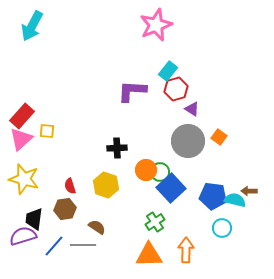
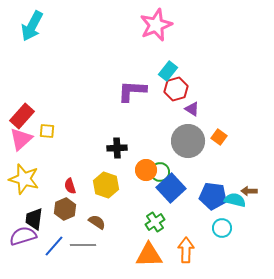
brown hexagon: rotated 15 degrees counterclockwise
brown semicircle: moved 5 px up
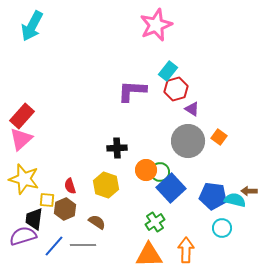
yellow square: moved 69 px down
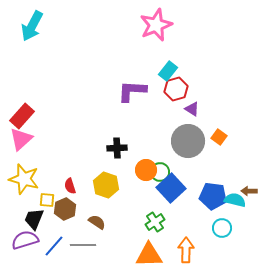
black trapezoid: rotated 15 degrees clockwise
purple semicircle: moved 2 px right, 4 px down
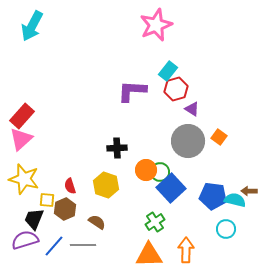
cyan circle: moved 4 px right, 1 px down
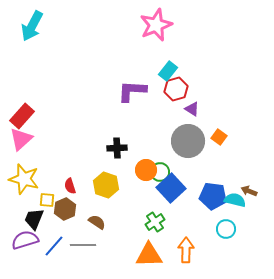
brown arrow: rotated 21 degrees clockwise
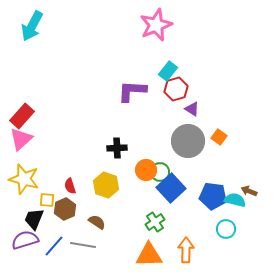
gray line: rotated 10 degrees clockwise
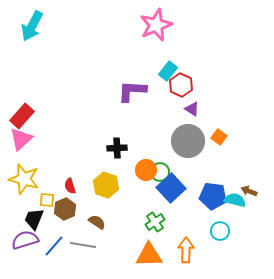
red hexagon: moved 5 px right, 4 px up; rotated 20 degrees counterclockwise
cyan circle: moved 6 px left, 2 px down
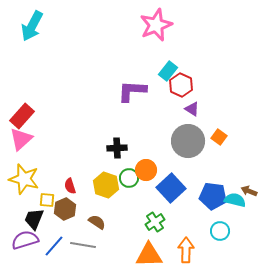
green circle: moved 31 px left, 6 px down
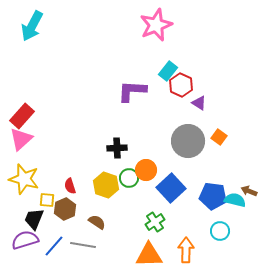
purple triangle: moved 7 px right, 6 px up
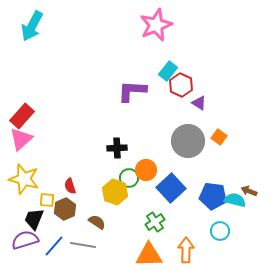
yellow hexagon: moved 9 px right, 7 px down
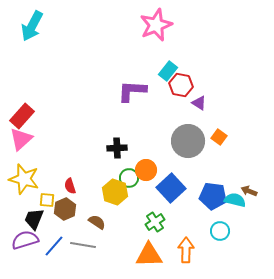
red hexagon: rotated 15 degrees counterclockwise
